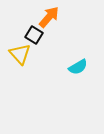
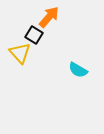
yellow triangle: moved 1 px up
cyan semicircle: moved 3 px down; rotated 60 degrees clockwise
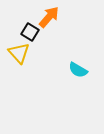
black square: moved 4 px left, 3 px up
yellow triangle: moved 1 px left
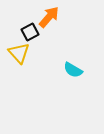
black square: rotated 30 degrees clockwise
cyan semicircle: moved 5 px left
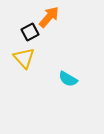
yellow triangle: moved 5 px right, 5 px down
cyan semicircle: moved 5 px left, 9 px down
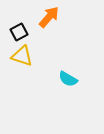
black square: moved 11 px left
yellow triangle: moved 2 px left, 2 px up; rotated 30 degrees counterclockwise
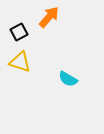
yellow triangle: moved 2 px left, 6 px down
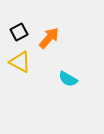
orange arrow: moved 21 px down
yellow triangle: rotated 10 degrees clockwise
